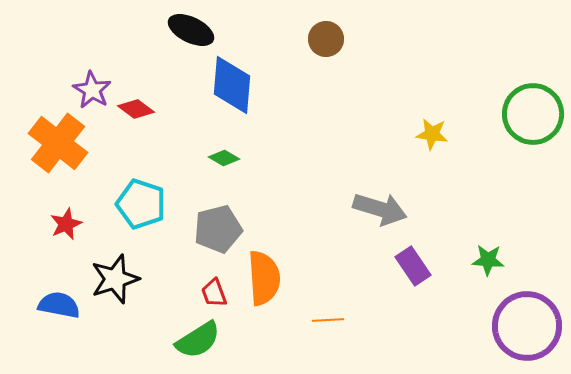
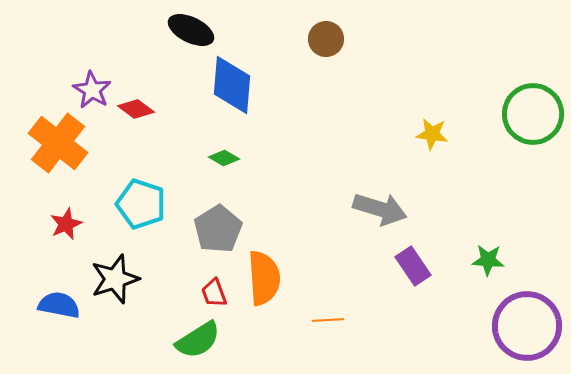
gray pentagon: rotated 18 degrees counterclockwise
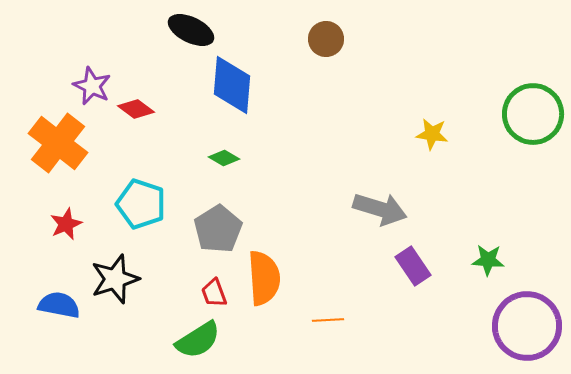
purple star: moved 4 px up; rotated 6 degrees counterclockwise
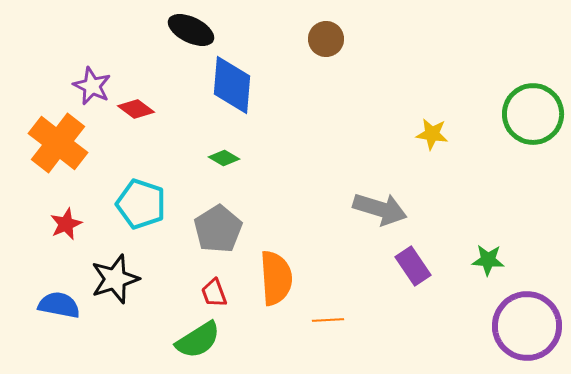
orange semicircle: moved 12 px right
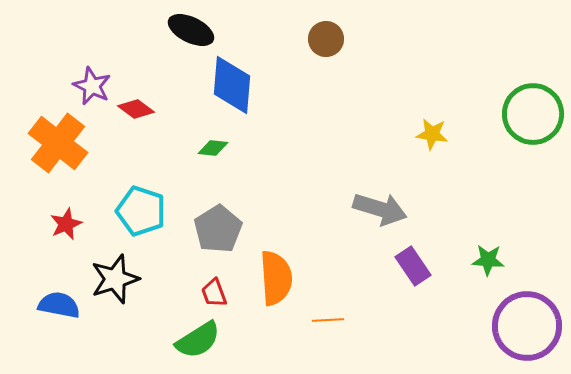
green diamond: moved 11 px left, 10 px up; rotated 24 degrees counterclockwise
cyan pentagon: moved 7 px down
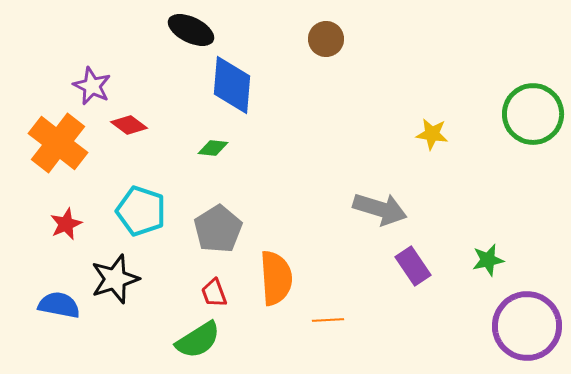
red diamond: moved 7 px left, 16 px down
green star: rotated 16 degrees counterclockwise
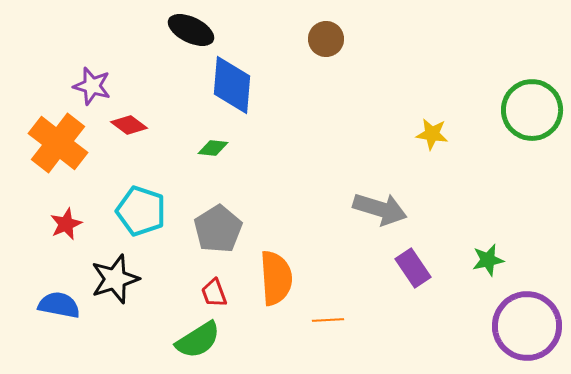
purple star: rotated 9 degrees counterclockwise
green circle: moved 1 px left, 4 px up
purple rectangle: moved 2 px down
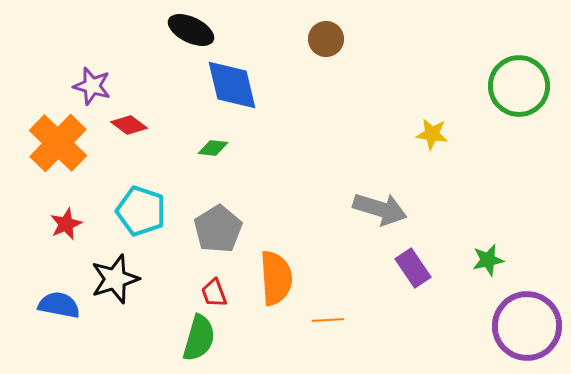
blue diamond: rotated 18 degrees counterclockwise
green circle: moved 13 px left, 24 px up
orange cross: rotated 6 degrees clockwise
green semicircle: moved 1 px right, 2 px up; rotated 42 degrees counterclockwise
